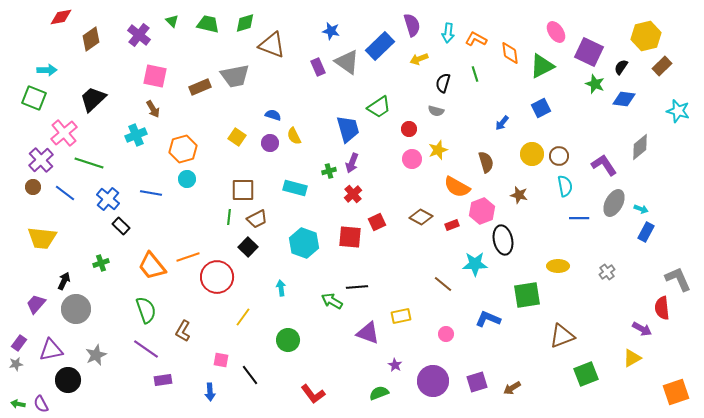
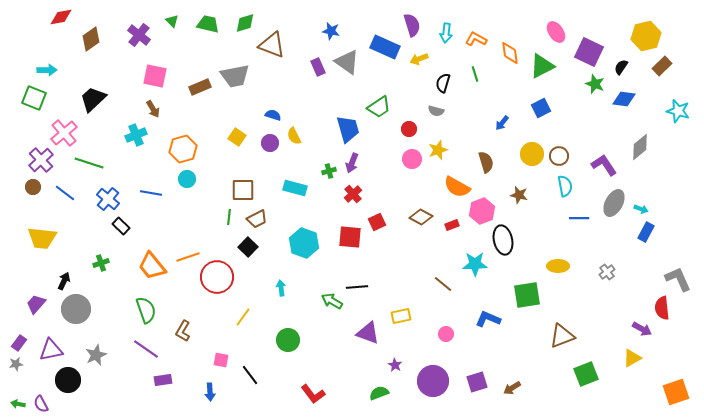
cyan arrow at (448, 33): moved 2 px left
blue rectangle at (380, 46): moved 5 px right, 1 px down; rotated 68 degrees clockwise
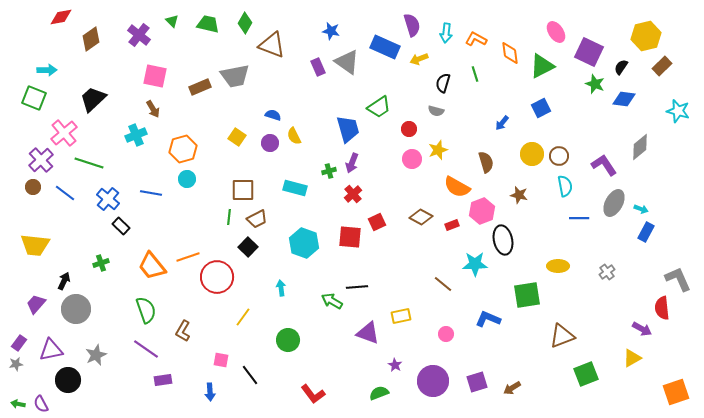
green diamond at (245, 23): rotated 45 degrees counterclockwise
yellow trapezoid at (42, 238): moved 7 px left, 7 px down
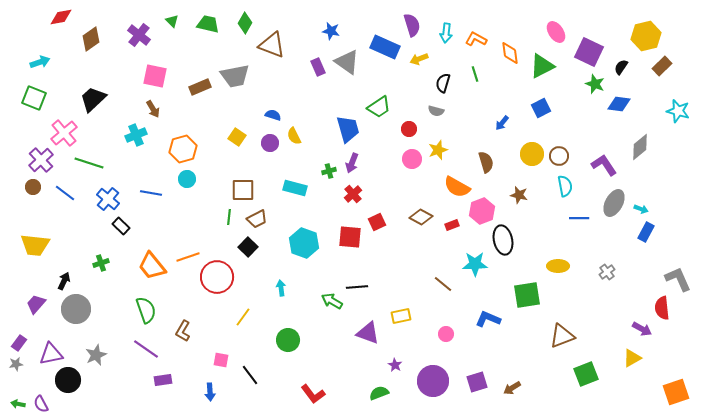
cyan arrow at (47, 70): moved 7 px left, 8 px up; rotated 18 degrees counterclockwise
blue diamond at (624, 99): moved 5 px left, 5 px down
purple triangle at (51, 350): moved 4 px down
